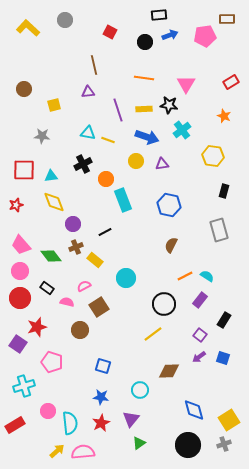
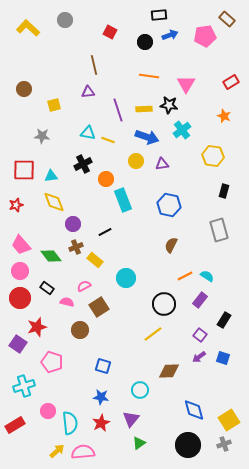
brown rectangle at (227, 19): rotated 42 degrees clockwise
orange line at (144, 78): moved 5 px right, 2 px up
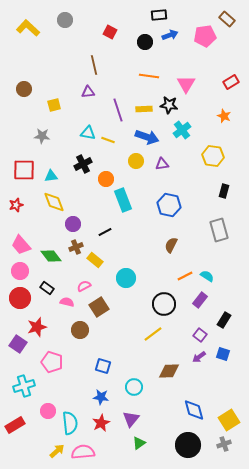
blue square at (223, 358): moved 4 px up
cyan circle at (140, 390): moved 6 px left, 3 px up
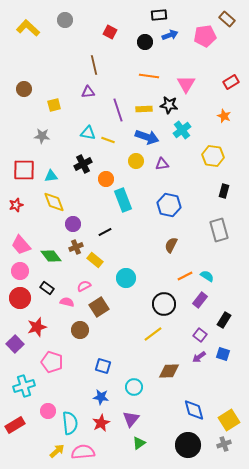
purple square at (18, 344): moved 3 px left; rotated 12 degrees clockwise
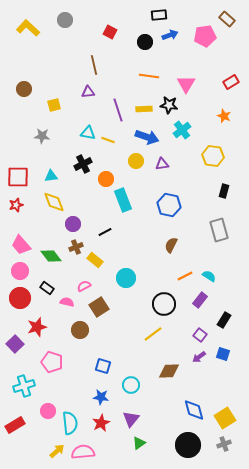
red square at (24, 170): moved 6 px left, 7 px down
cyan semicircle at (207, 276): moved 2 px right
cyan circle at (134, 387): moved 3 px left, 2 px up
yellow square at (229, 420): moved 4 px left, 2 px up
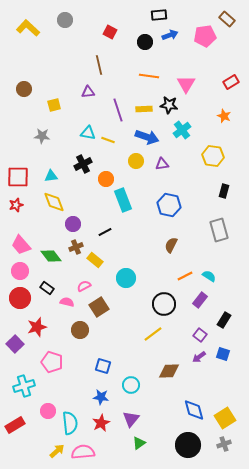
brown line at (94, 65): moved 5 px right
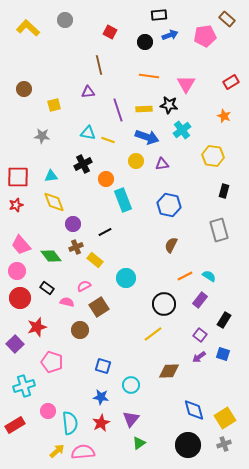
pink circle at (20, 271): moved 3 px left
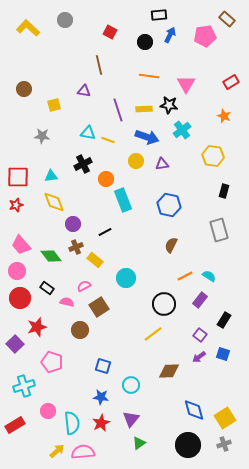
blue arrow at (170, 35): rotated 42 degrees counterclockwise
purple triangle at (88, 92): moved 4 px left, 1 px up; rotated 16 degrees clockwise
cyan semicircle at (70, 423): moved 2 px right
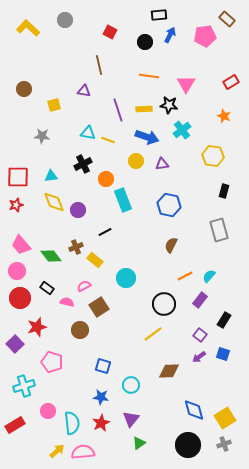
purple circle at (73, 224): moved 5 px right, 14 px up
cyan semicircle at (209, 276): rotated 80 degrees counterclockwise
